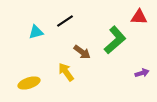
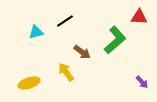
purple arrow: moved 9 px down; rotated 64 degrees clockwise
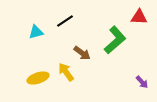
brown arrow: moved 1 px down
yellow ellipse: moved 9 px right, 5 px up
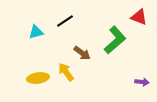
red triangle: rotated 18 degrees clockwise
yellow ellipse: rotated 10 degrees clockwise
purple arrow: rotated 40 degrees counterclockwise
